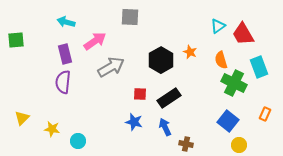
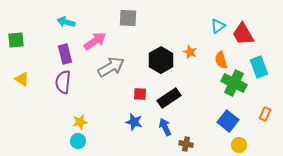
gray square: moved 2 px left, 1 px down
yellow triangle: moved 39 px up; rotated 42 degrees counterclockwise
yellow star: moved 28 px right, 7 px up; rotated 21 degrees counterclockwise
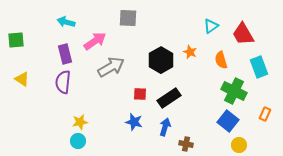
cyan triangle: moved 7 px left
green cross: moved 8 px down
blue arrow: rotated 42 degrees clockwise
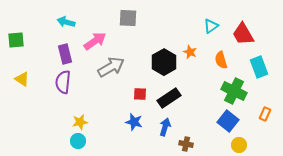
black hexagon: moved 3 px right, 2 px down
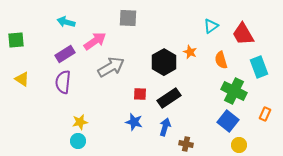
purple rectangle: rotated 72 degrees clockwise
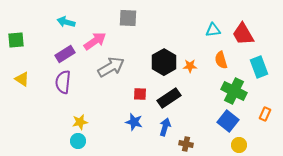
cyan triangle: moved 2 px right, 4 px down; rotated 28 degrees clockwise
orange star: moved 14 px down; rotated 24 degrees counterclockwise
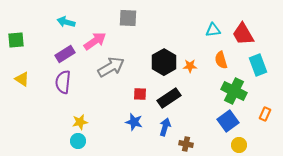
cyan rectangle: moved 1 px left, 2 px up
blue square: rotated 15 degrees clockwise
